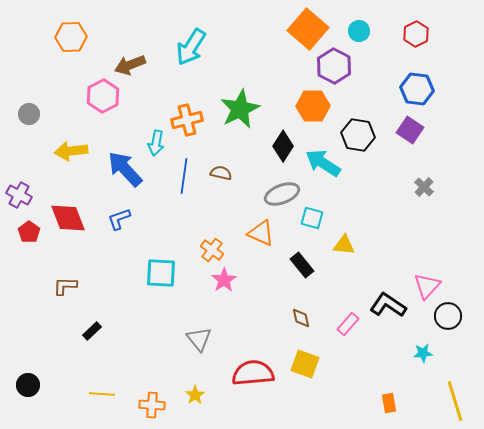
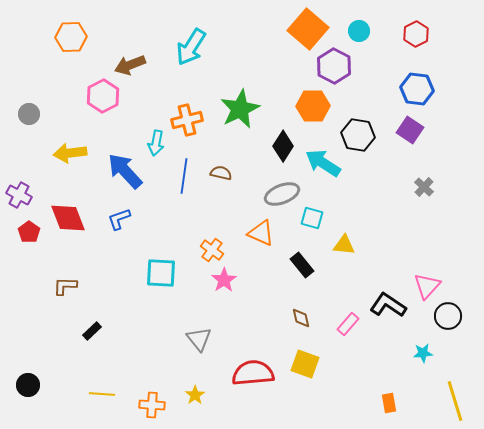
yellow arrow at (71, 151): moved 1 px left, 2 px down
blue arrow at (125, 169): moved 2 px down
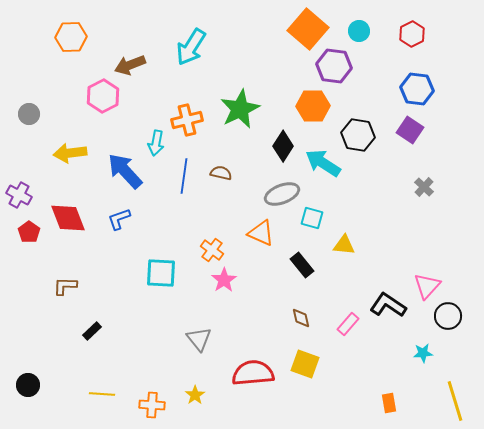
red hexagon at (416, 34): moved 4 px left
purple hexagon at (334, 66): rotated 20 degrees counterclockwise
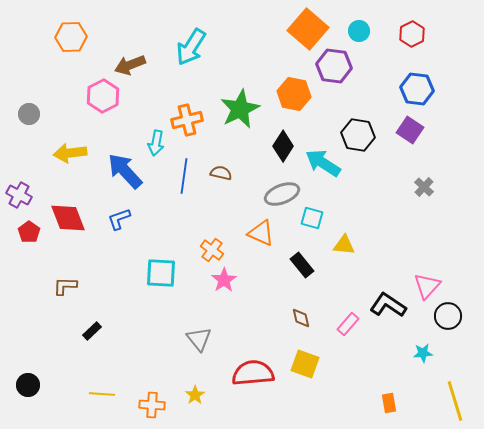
orange hexagon at (313, 106): moved 19 px left, 12 px up; rotated 12 degrees clockwise
